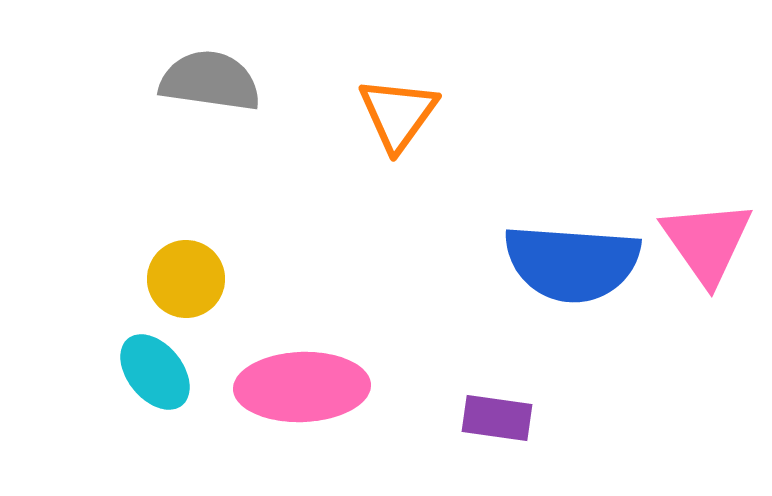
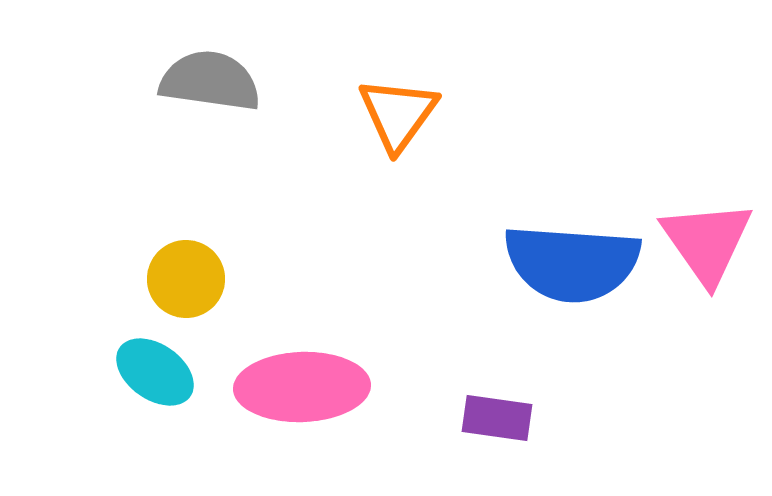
cyan ellipse: rotated 16 degrees counterclockwise
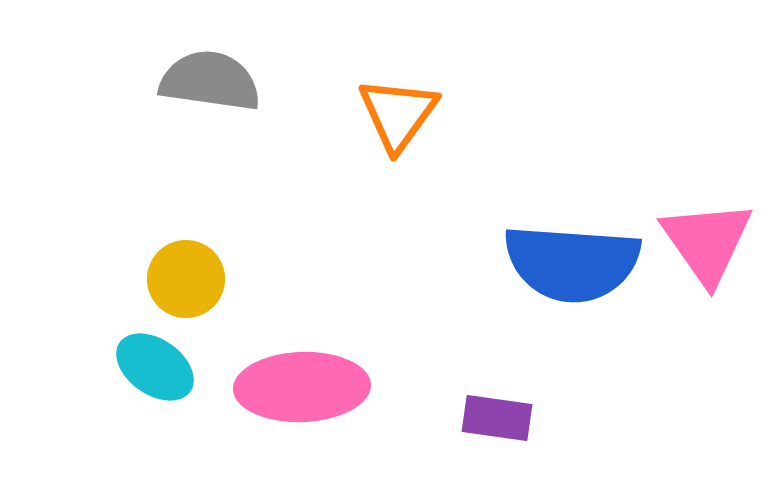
cyan ellipse: moved 5 px up
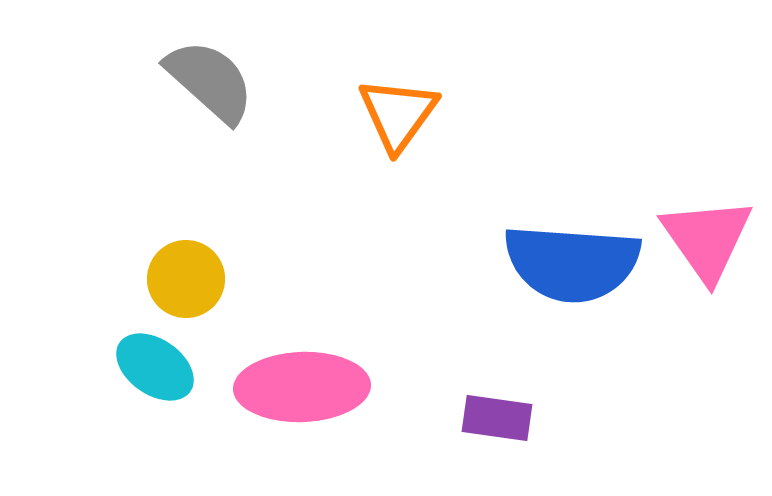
gray semicircle: rotated 34 degrees clockwise
pink triangle: moved 3 px up
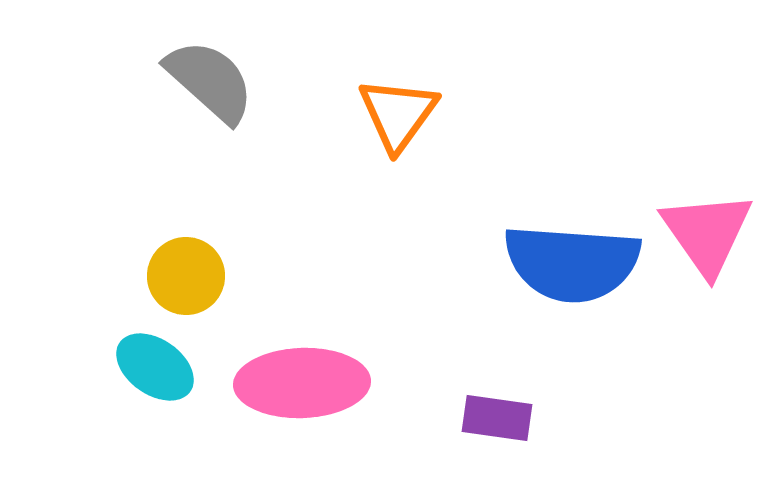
pink triangle: moved 6 px up
yellow circle: moved 3 px up
pink ellipse: moved 4 px up
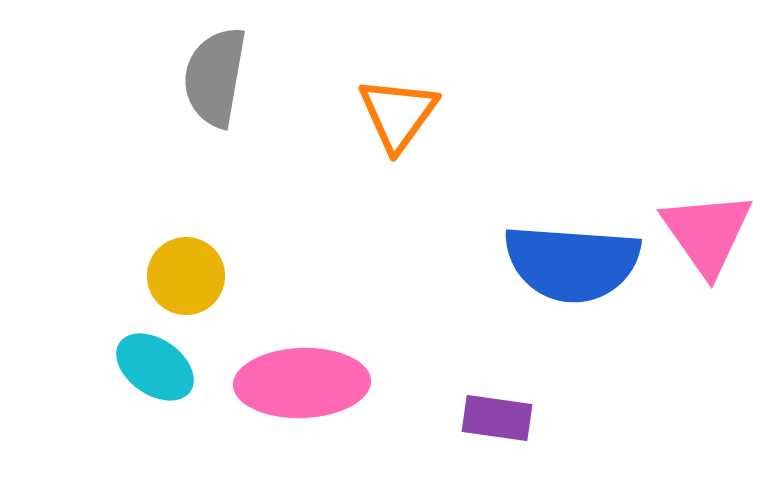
gray semicircle: moved 5 px right, 4 px up; rotated 122 degrees counterclockwise
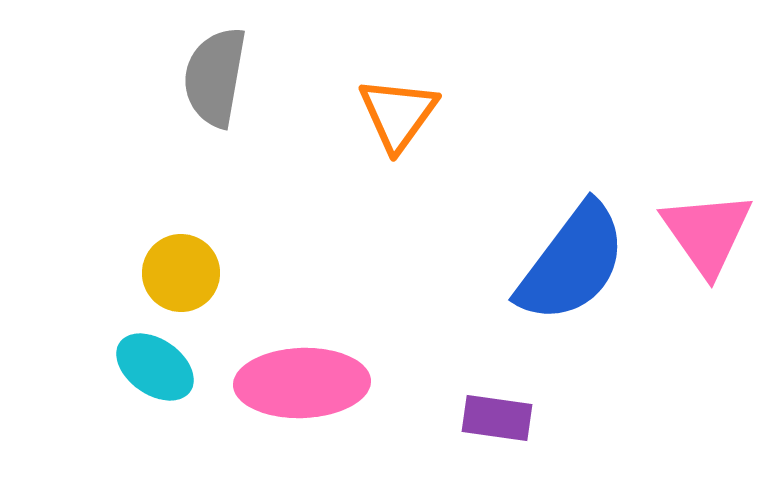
blue semicircle: rotated 57 degrees counterclockwise
yellow circle: moved 5 px left, 3 px up
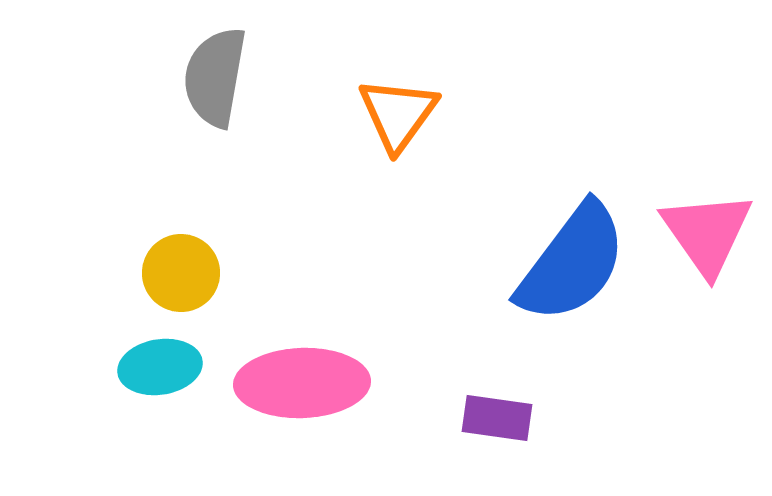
cyan ellipse: moved 5 px right; rotated 44 degrees counterclockwise
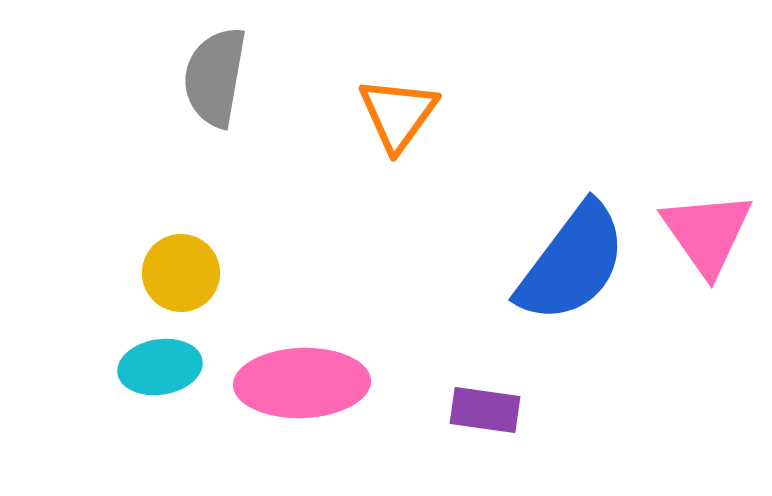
purple rectangle: moved 12 px left, 8 px up
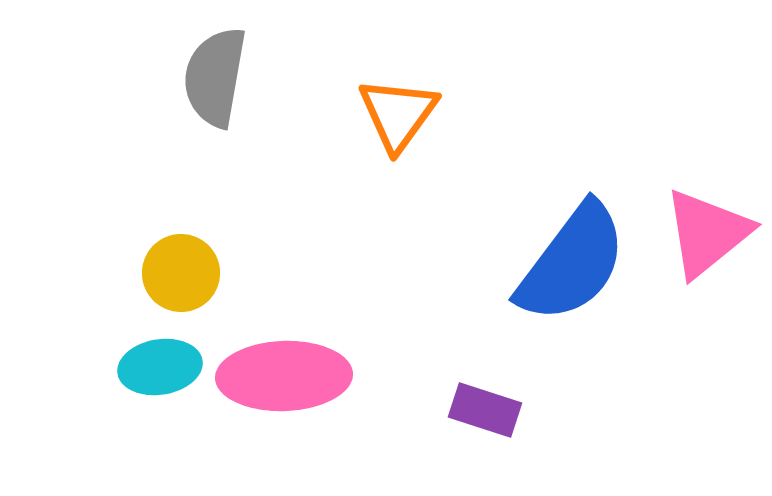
pink triangle: rotated 26 degrees clockwise
pink ellipse: moved 18 px left, 7 px up
purple rectangle: rotated 10 degrees clockwise
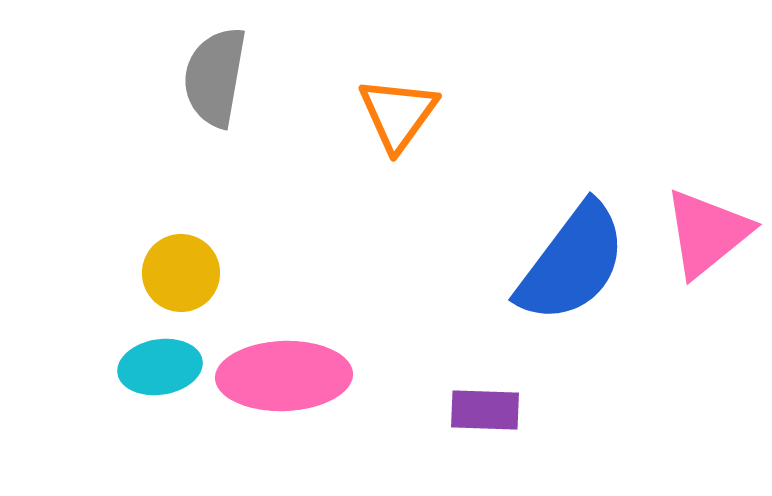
purple rectangle: rotated 16 degrees counterclockwise
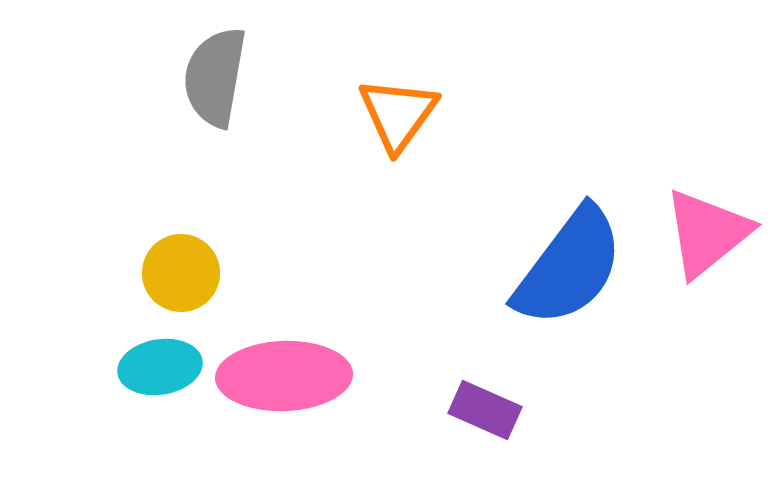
blue semicircle: moved 3 px left, 4 px down
purple rectangle: rotated 22 degrees clockwise
